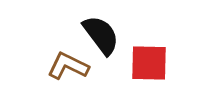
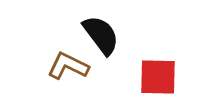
red square: moved 9 px right, 14 px down
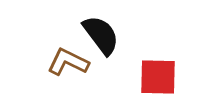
brown L-shape: moved 4 px up
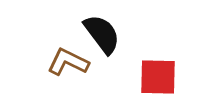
black semicircle: moved 1 px right, 1 px up
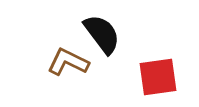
red square: rotated 9 degrees counterclockwise
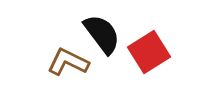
red square: moved 9 px left, 25 px up; rotated 24 degrees counterclockwise
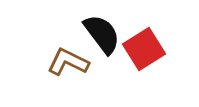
red square: moved 5 px left, 3 px up
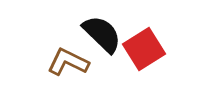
black semicircle: rotated 9 degrees counterclockwise
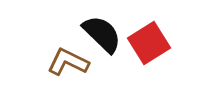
red square: moved 5 px right, 6 px up
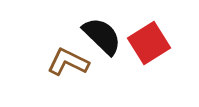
black semicircle: moved 2 px down
